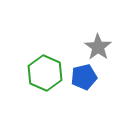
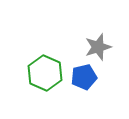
gray star: rotated 20 degrees clockwise
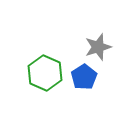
blue pentagon: rotated 20 degrees counterclockwise
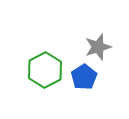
green hexagon: moved 3 px up; rotated 8 degrees clockwise
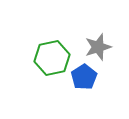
green hexagon: moved 7 px right, 12 px up; rotated 16 degrees clockwise
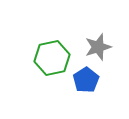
blue pentagon: moved 2 px right, 3 px down
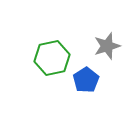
gray star: moved 9 px right, 1 px up
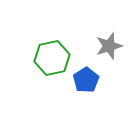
gray star: moved 2 px right
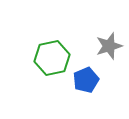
blue pentagon: rotated 10 degrees clockwise
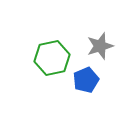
gray star: moved 9 px left
